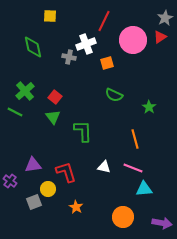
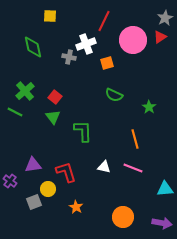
cyan triangle: moved 21 px right
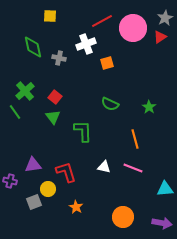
red line: moved 2 px left; rotated 35 degrees clockwise
pink circle: moved 12 px up
gray cross: moved 10 px left, 1 px down
green semicircle: moved 4 px left, 9 px down
green line: rotated 28 degrees clockwise
purple cross: rotated 24 degrees counterclockwise
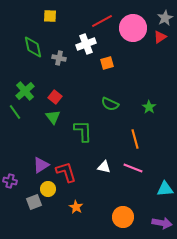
purple triangle: moved 8 px right; rotated 24 degrees counterclockwise
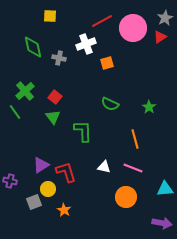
orange star: moved 12 px left, 3 px down
orange circle: moved 3 px right, 20 px up
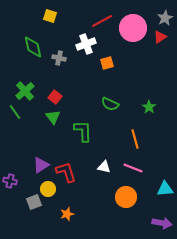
yellow square: rotated 16 degrees clockwise
orange star: moved 3 px right, 4 px down; rotated 24 degrees clockwise
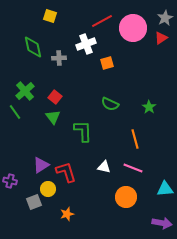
red triangle: moved 1 px right, 1 px down
gray cross: rotated 16 degrees counterclockwise
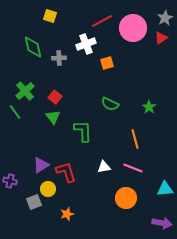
white triangle: rotated 24 degrees counterclockwise
orange circle: moved 1 px down
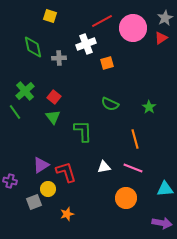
red square: moved 1 px left
